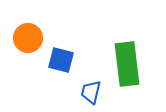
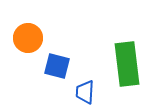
blue square: moved 4 px left, 6 px down
blue trapezoid: moved 6 px left; rotated 10 degrees counterclockwise
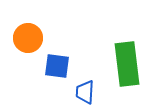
blue square: rotated 8 degrees counterclockwise
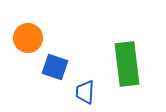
blue square: moved 2 px left, 1 px down; rotated 12 degrees clockwise
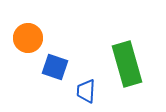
green rectangle: rotated 9 degrees counterclockwise
blue trapezoid: moved 1 px right, 1 px up
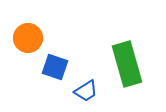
blue trapezoid: rotated 125 degrees counterclockwise
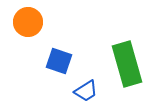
orange circle: moved 16 px up
blue square: moved 4 px right, 6 px up
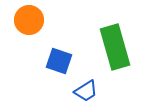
orange circle: moved 1 px right, 2 px up
green rectangle: moved 12 px left, 17 px up
